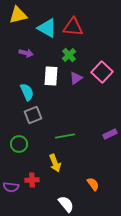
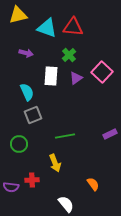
cyan triangle: rotated 10 degrees counterclockwise
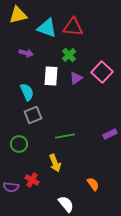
red cross: rotated 32 degrees clockwise
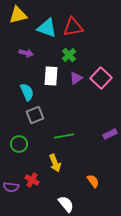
red triangle: rotated 15 degrees counterclockwise
pink square: moved 1 px left, 6 px down
gray square: moved 2 px right
green line: moved 1 px left
orange semicircle: moved 3 px up
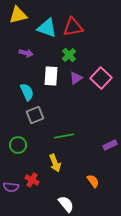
purple rectangle: moved 11 px down
green circle: moved 1 px left, 1 px down
